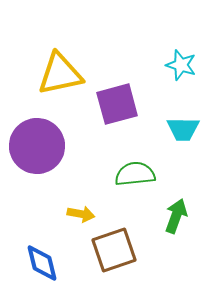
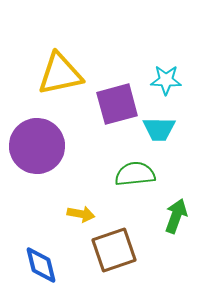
cyan star: moved 15 px left, 15 px down; rotated 16 degrees counterclockwise
cyan trapezoid: moved 24 px left
blue diamond: moved 1 px left, 2 px down
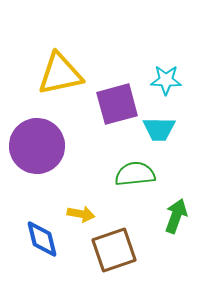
blue diamond: moved 1 px right, 26 px up
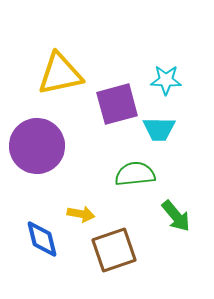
green arrow: rotated 120 degrees clockwise
